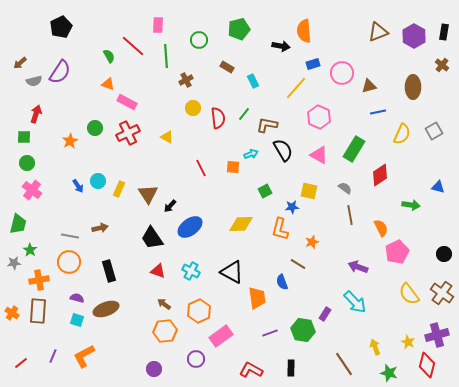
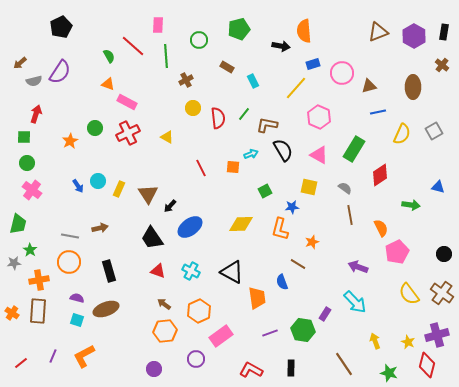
yellow square at (309, 191): moved 4 px up
yellow arrow at (375, 347): moved 6 px up
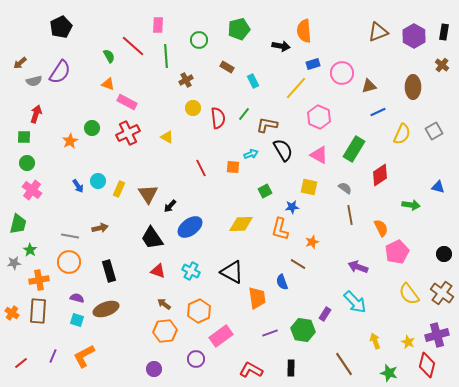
blue line at (378, 112): rotated 14 degrees counterclockwise
green circle at (95, 128): moved 3 px left
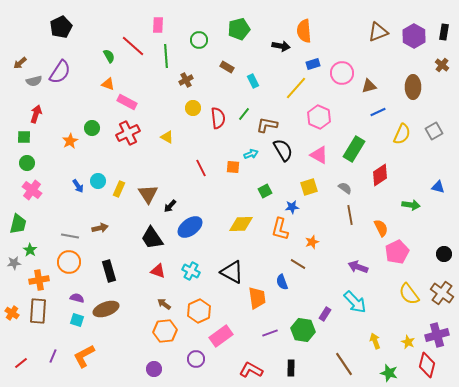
yellow square at (309, 187): rotated 30 degrees counterclockwise
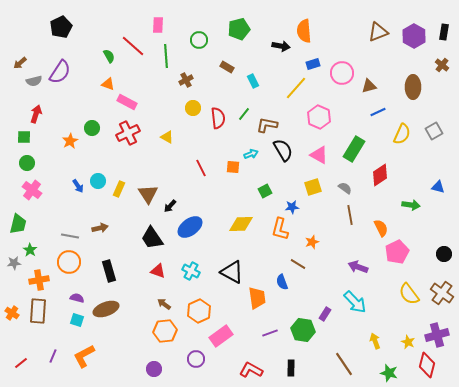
yellow square at (309, 187): moved 4 px right
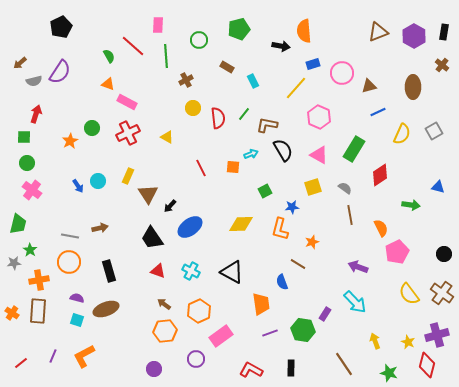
yellow rectangle at (119, 189): moved 9 px right, 13 px up
orange trapezoid at (257, 298): moved 4 px right, 6 px down
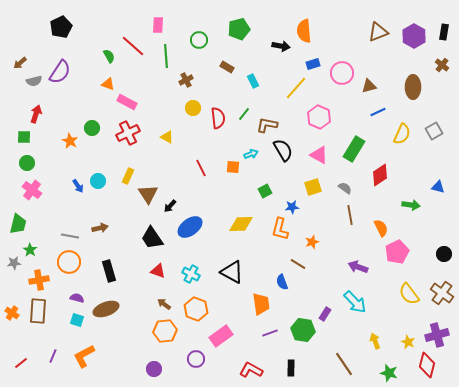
orange star at (70, 141): rotated 14 degrees counterclockwise
cyan cross at (191, 271): moved 3 px down
orange hexagon at (199, 311): moved 3 px left, 2 px up; rotated 15 degrees counterclockwise
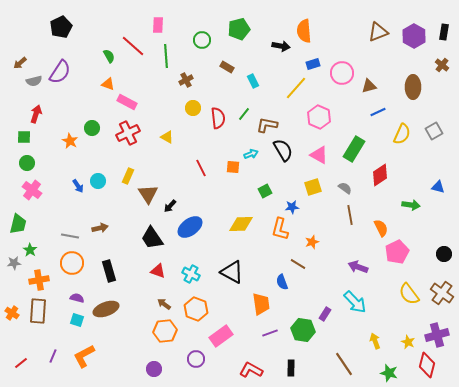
green circle at (199, 40): moved 3 px right
orange circle at (69, 262): moved 3 px right, 1 px down
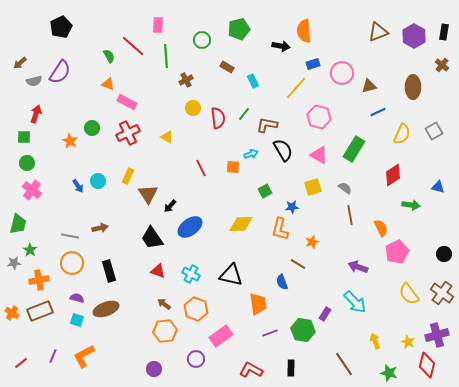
pink hexagon at (319, 117): rotated 10 degrees counterclockwise
red diamond at (380, 175): moved 13 px right
black triangle at (232, 272): moved 1 px left, 3 px down; rotated 15 degrees counterclockwise
orange trapezoid at (261, 304): moved 3 px left
brown rectangle at (38, 311): moved 2 px right; rotated 65 degrees clockwise
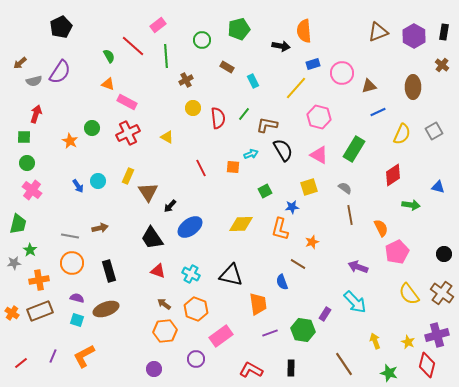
pink rectangle at (158, 25): rotated 49 degrees clockwise
yellow square at (313, 187): moved 4 px left
brown triangle at (148, 194): moved 2 px up
